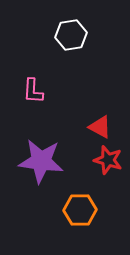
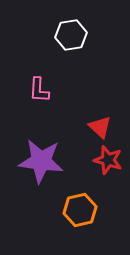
pink L-shape: moved 6 px right, 1 px up
red triangle: rotated 15 degrees clockwise
orange hexagon: rotated 12 degrees counterclockwise
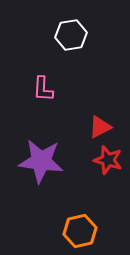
pink L-shape: moved 4 px right, 1 px up
red triangle: rotated 50 degrees clockwise
orange hexagon: moved 21 px down
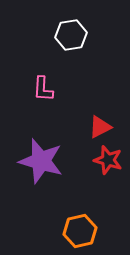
purple star: rotated 9 degrees clockwise
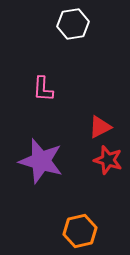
white hexagon: moved 2 px right, 11 px up
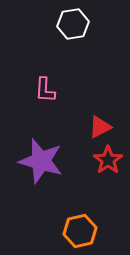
pink L-shape: moved 2 px right, 1 px down
red star: rotated 20 degrees clockwise
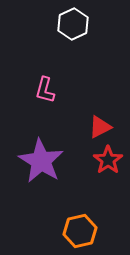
white hexagon: rotated 16 degrees counterclockwise
pink L-shape: rotated 12 degrees clockwise
purple star: rotated 15 degrees clockwise
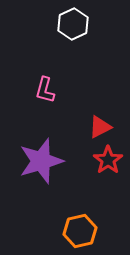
purple star: rotated 24 degrees clockwise
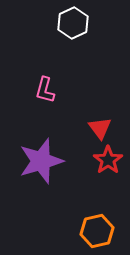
white hexagon: moved 1 px up
red triangle: moved 1 px down; rotated 40 degrees counterclockwise
orange hexagon: moved 17 px right
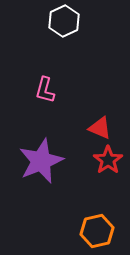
white hexagon: moved 9 px left, 2 px up
red triangle: rotated 30 degrees counterclockwise
purple star: rotated 6 degrees counterclockwise
